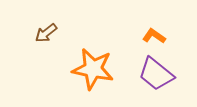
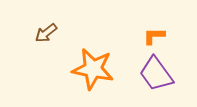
orange L-shape: rotated 35 degrees counterclockwise
purple trapezoid: rotated 15 degrees clockwise
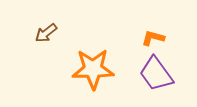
orange L-shape: moved 1 px left, 2 px down; rotated 15 degrees clockwise
orange star: rotated 12 degrees counterclockwise
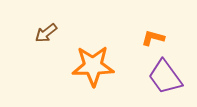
orange star: moved 3 px up
purple trapezoid: moved 9 px right, 3 px down
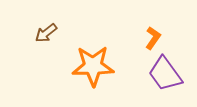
orange L-shape: rotated 110 degrees clockwise
purple trapezoid: moved 3 px up
